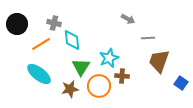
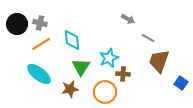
gray cross: moved 14 px left
gray line: rotated 32 degrees clockwise
brown cross: moved 1 px right, 2 px up
orange circle: moved 6 px right, 6 px down
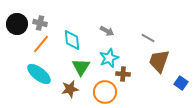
gray arrow: moved 21 px left, 12 px down
orange line: rotated 18 degrees counterclockwise
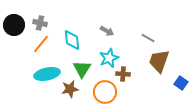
black circle: moved 3 px left, 1 px down
green triangle: moved 1 px right, 2 px down
cyan ellipse: moved 8 px right; rotated 50 degrees counterclockwise
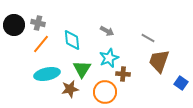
gray cross: moved 2 px left
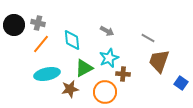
green triangle: moved 2 px right, 1 px up; rotated 30 degrees clockwise
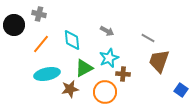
gray cross: moved 1 px right, 9 px up
blue square: moved 7 px down
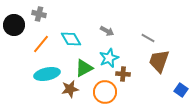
cyan diamond: moved 1 px left, 1 px up; rotated 25 degrees counterclockwise
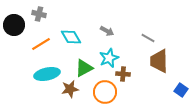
cyan diamond: moved 2 px up
orange line: rotated 18 degrees clockwise
brown trapezoid: rotated 20 degrees counterclockwise
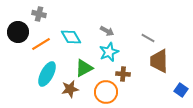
black circle: moved 4 px right, 7 px down
cyan star: moved 6 px up
cyan ellipse: rotated 50 degrees counterclockwise
orange circle: moved 1 px right
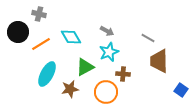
green triangle: moved 1 px right, 1 px up
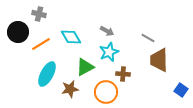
brown trapezoid: moved 1 px up
